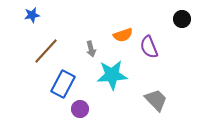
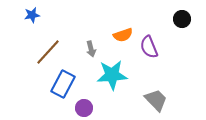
brown line: moved 2 px right, 1 px down
purple circle: moved 4 px right, 1 px up
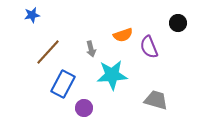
black circle: moved 4 px left, 4 px down
gray trapezoid: rotated 30 degrees counterclockwise
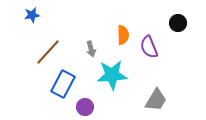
orange semicircle: rotated 72 degrees counterclockwise
gray trapezoid: rotated 105 degrees clockwise
purple circle: moved 1 px right, 1 px up
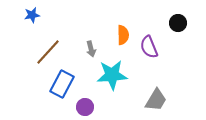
blue rectangle: moved 1 px left
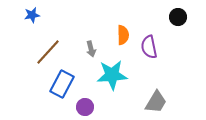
black circle: moved 6 px up
purple semicircle: rotated 10 degrees clockwise
gray trapezoid: moved 2 px down
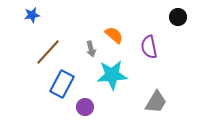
orange semicircle: moved 9 px left; rotated 48 degrees counterclockwise
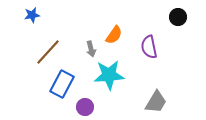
orange semicircle: rotated 84 degrees clockwise
cyan star: moved 3 px left
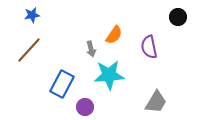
brown line: moved 19 px left, 2 px up
